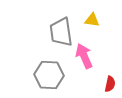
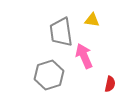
gray hexagon: rotated 20 degrees counterclockwise
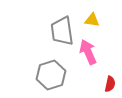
gray trapezoid: moved 1 px right, 1 px up
pink arrow: moved 4 px right, 4 px up
gray hexagon: moved 2 px right
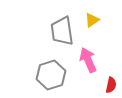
yellow triangle: rotated 42 degrees counterclockwise
pink arrow: moved 8 px down
red semicircle: moved 1 px right, 1 px down
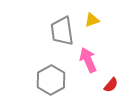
yellow triangle: rotated 14 degrees clockwise
gray hexagon: moved 5 px down; rotated 12 degrees counterclockwise
red semicircle: rotated 28 degrees clockwise
